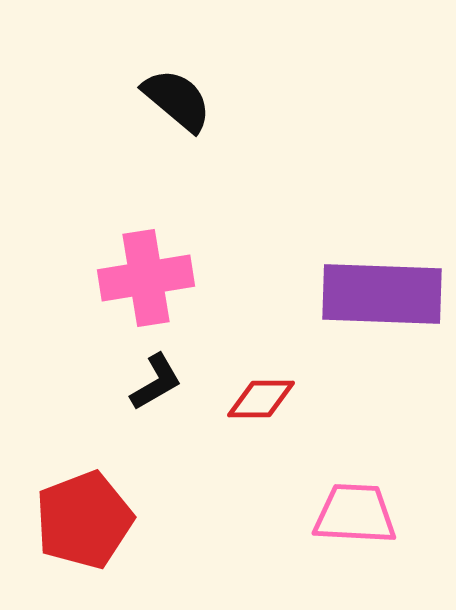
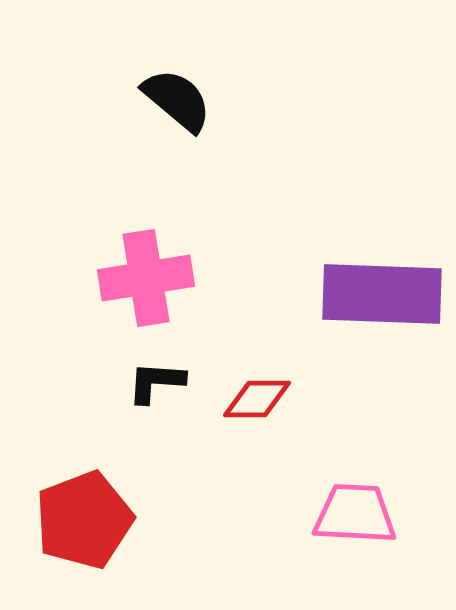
black L-shape: rotated 146 degrees counterclockwise
red diamond: moved 4 px left
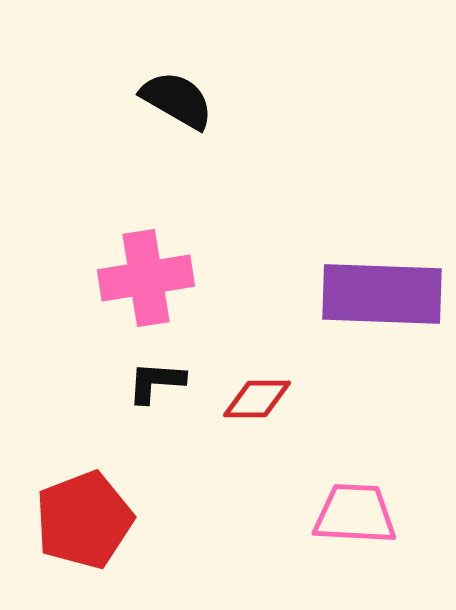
black semicircle: rotated 10 degrees counterclockwise
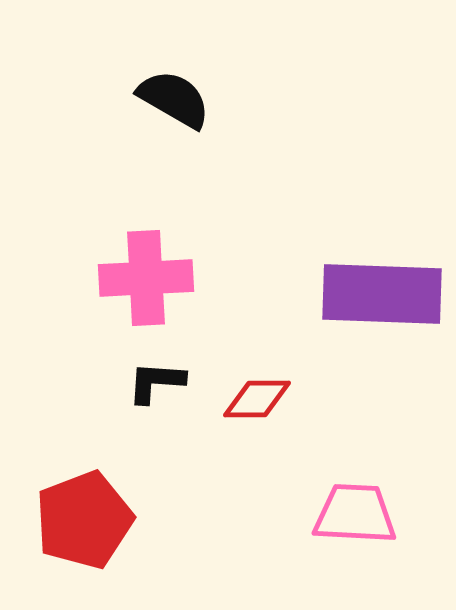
black semicircle: moved 3 px left, 1 px up
pink cross: rotated 6 degrees clockwise
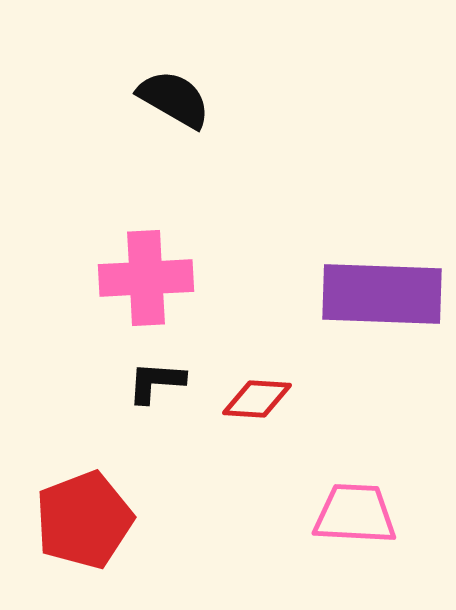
red diamond: rotated 4 degrees clockwise
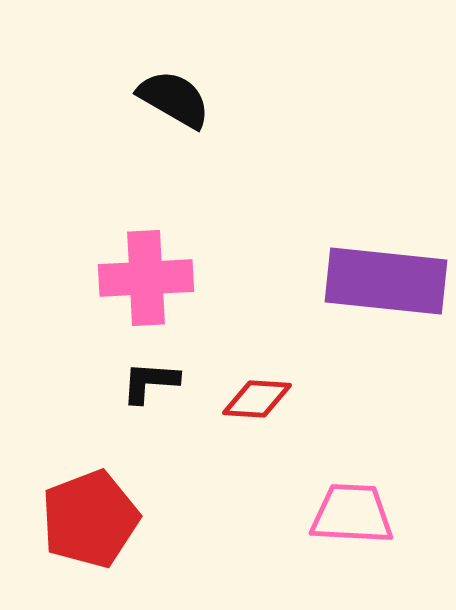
purple rectangle: moved 4 px right, 13 px up; rotated 4 degrees clockwise
black L-shape: moved 6 px left
pink trapezoid: moved 3 px left
red pentagon: moved 6 px right, 1 px up
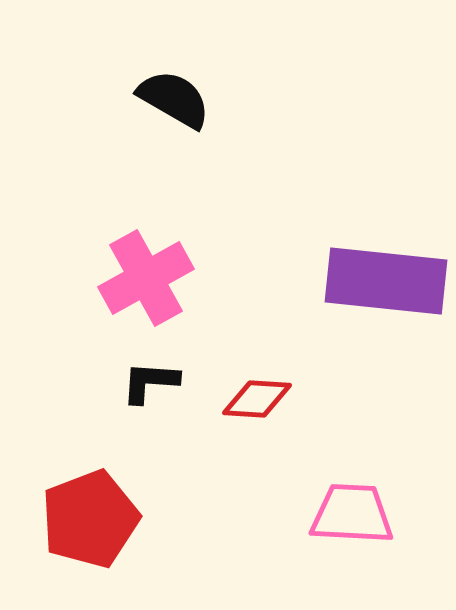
pink cross: rotated 26 degrees counterclockwise
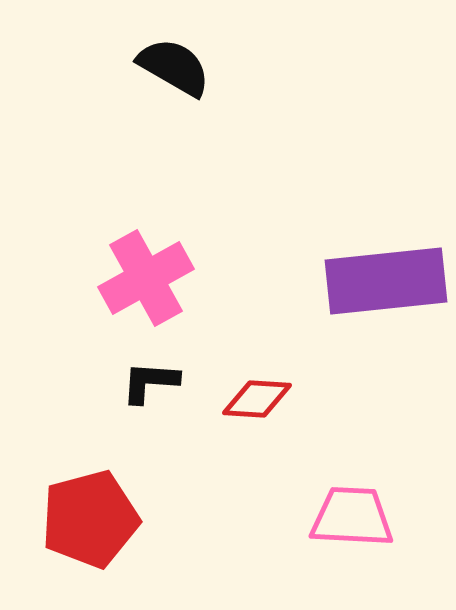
black semicircle: moved 32 px up
purple rectangle: rotated 12 degrees counterclockwise
pink trapezoid: moved 3 px down
red pentagon: rotated 6 degrees clockwise
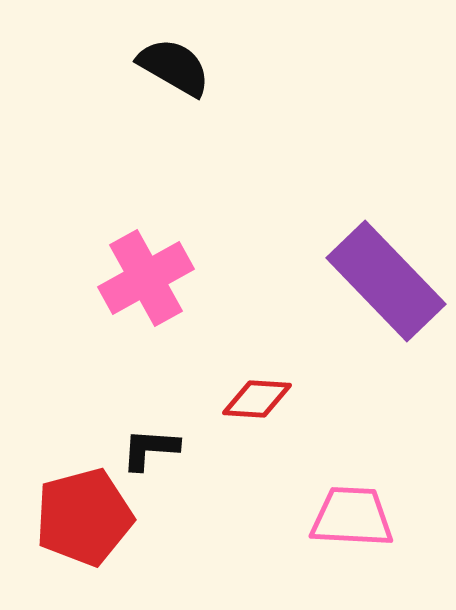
purple rectangle: rotated 52 degrees clockwise
black L-shape: moved 67 px down
red pentagon: moved 6 px left, 2 px up
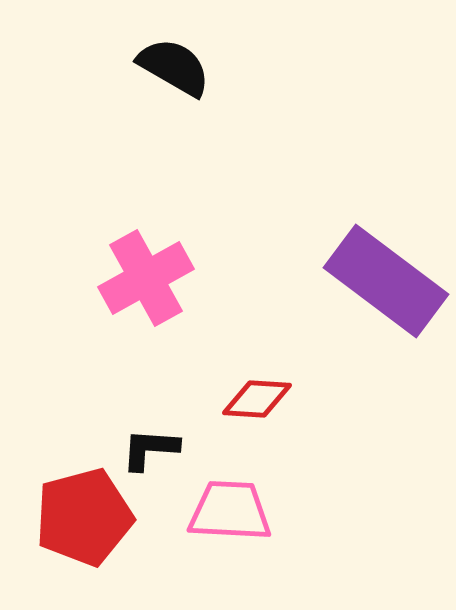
purple rectangle: rotated 9 degrees counterclockwise
pink trapezoid: moved 122 px left, 6 px up
